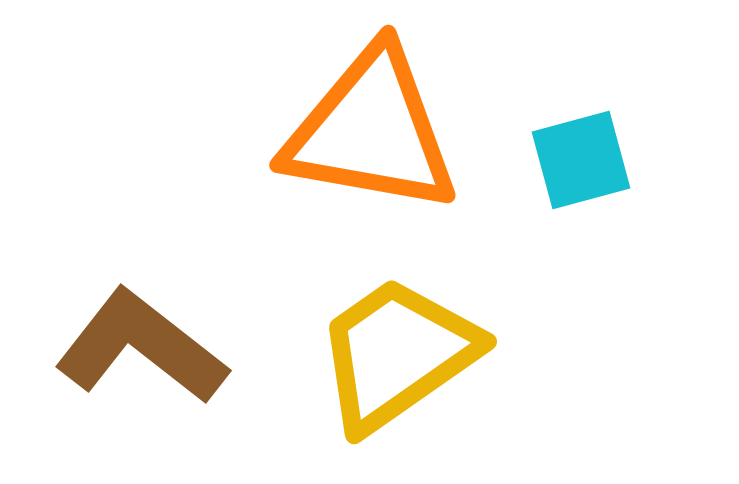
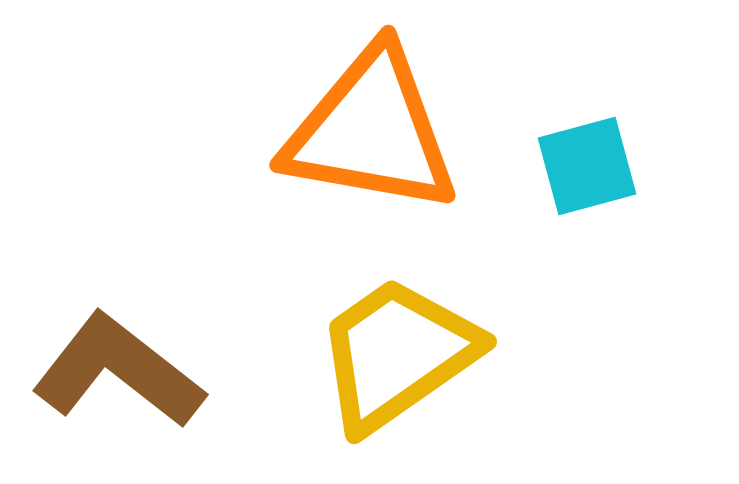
cyan square: moved 6 px right, 6 px down
brown L-shape: moved 23 px left, 24 px down
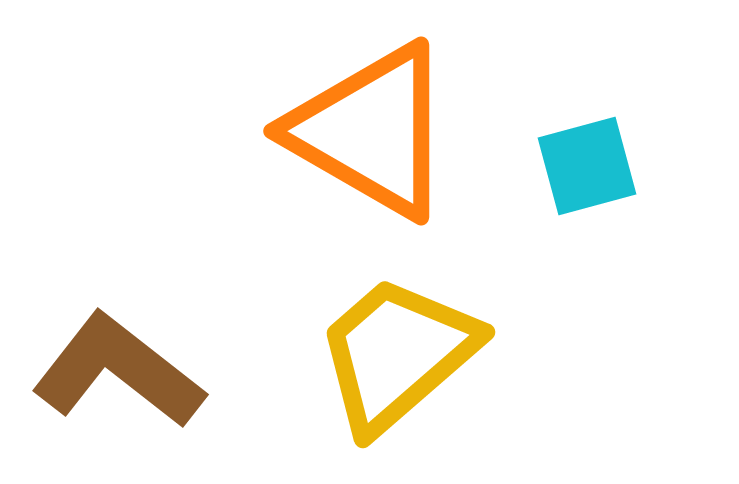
orange triangle: rotated 20 degrees clockwise
yellow trapezoid: rotated 6 degrees counterclockwise
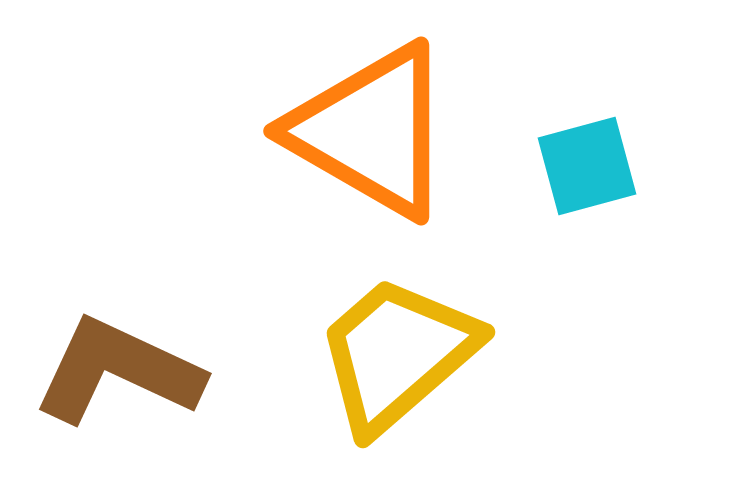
brown L-shape: rotated 13 degrees counterclockwise
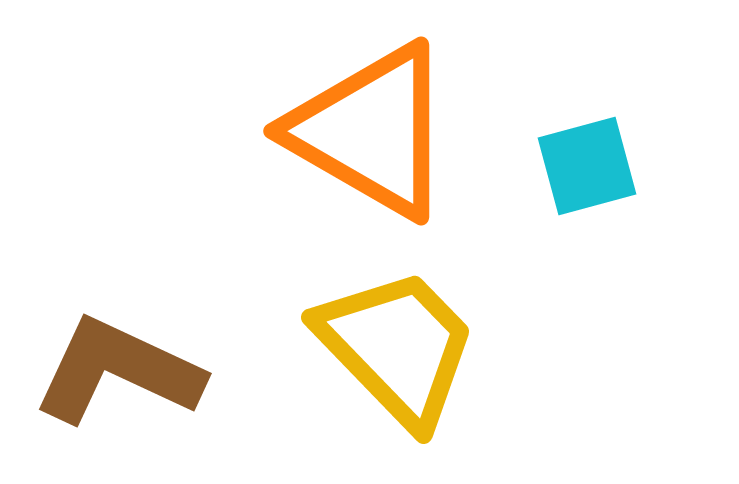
yellow trapezoid: moved 7 px up; rotated 87 degrees clockwise
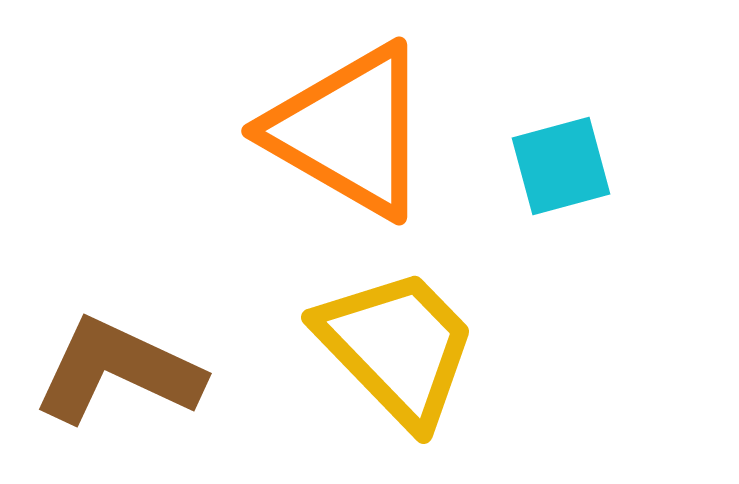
orange triangle: moved 22 px left
cyan square: moved 26 px left
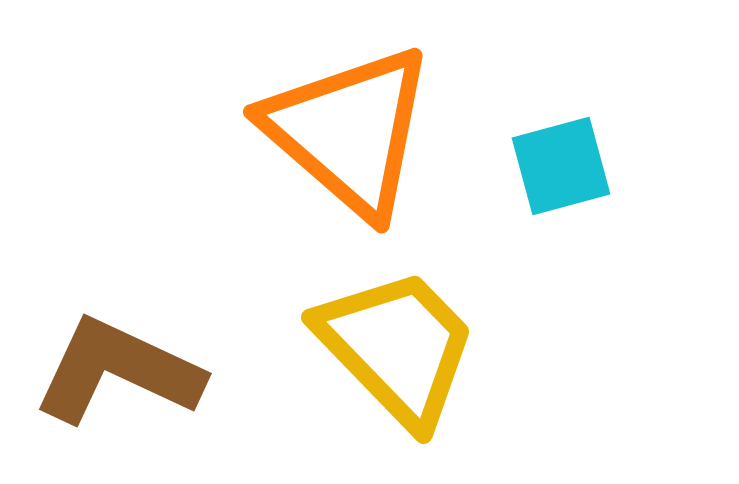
orange triangle: rotated 11 degrees clockwise
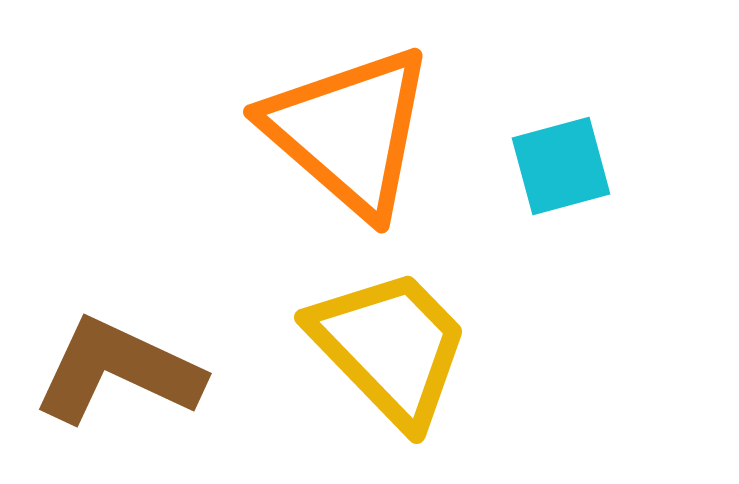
yellow trapezoid: moved 7 px left
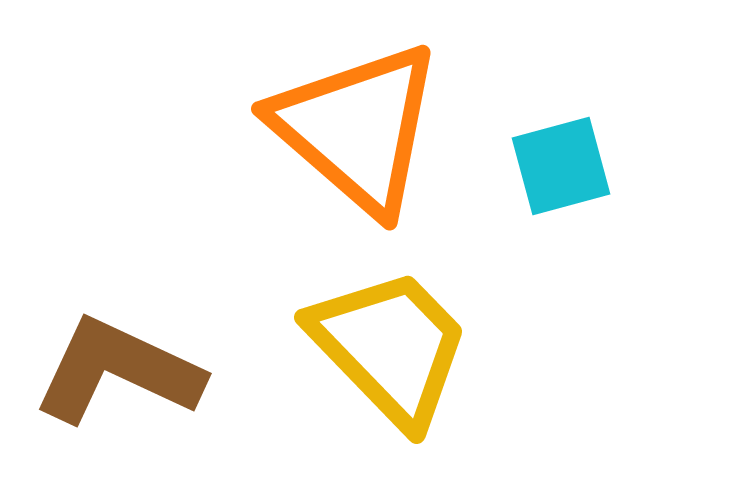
orange triangle: moved 8 px right, 3 px up
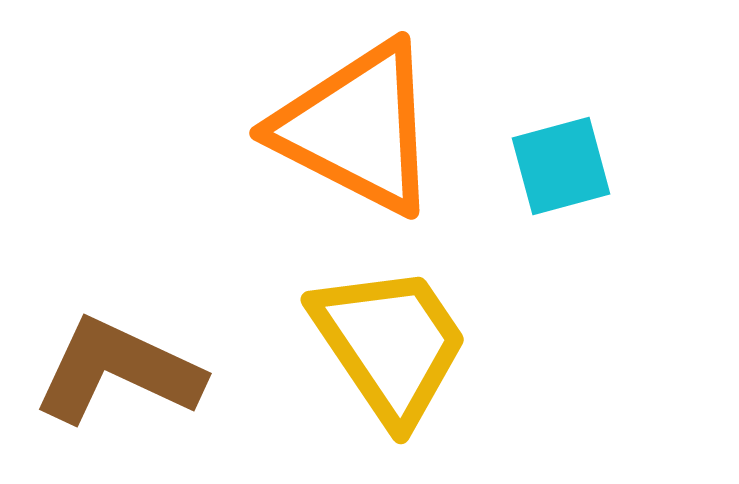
orange triangle: rotated 14 degrees counterclockwise
yellow trapezoid: moved 3 px up; rotated 10 degrees clockwise
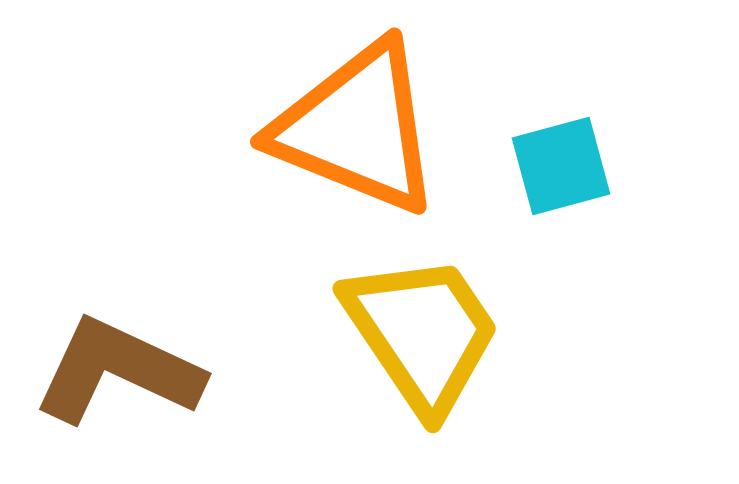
orange triangle: rotated 5 degrees counterclockwise
yellow trapezoid: moved 32 px right, 11 px up
